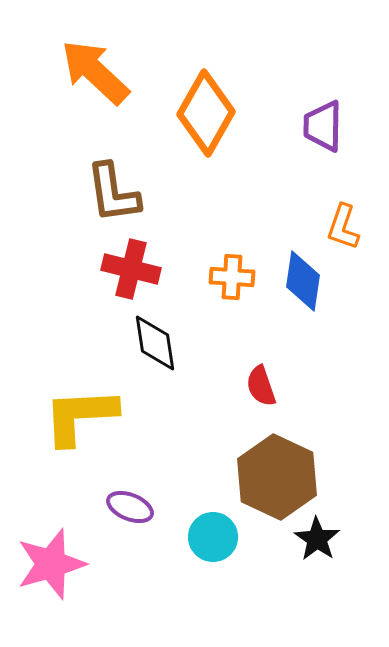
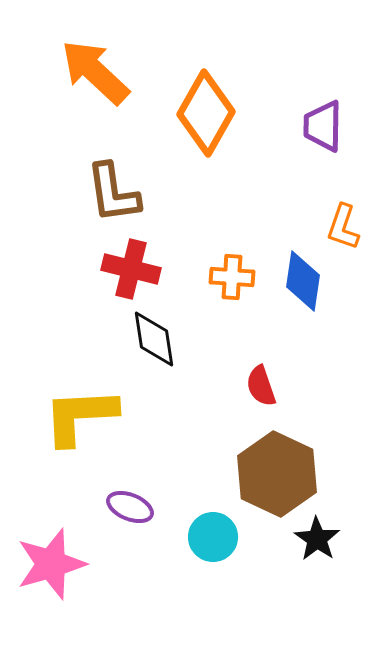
black diamond: moved 1 px left, 4 px up
brown hexagon: moved 3 px up
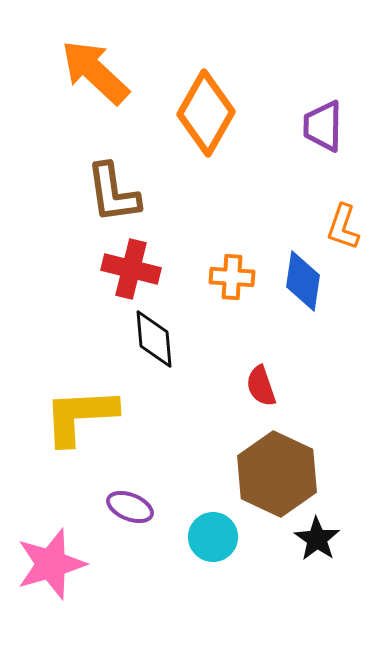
black diamond: rotated 4 degrees clockwise
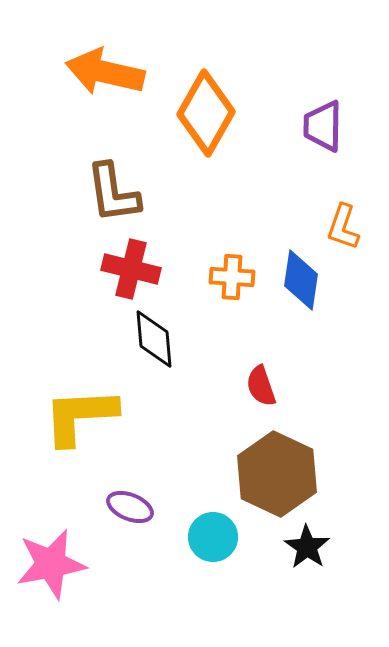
orange arrow: moved 10 px right; rotated 30 degrees counterclockwise
blue diamond: moved 2 px left, 1 px up
black star: moved 10 px left, 8 px down
pink star: rotated 6 degrees clockwise
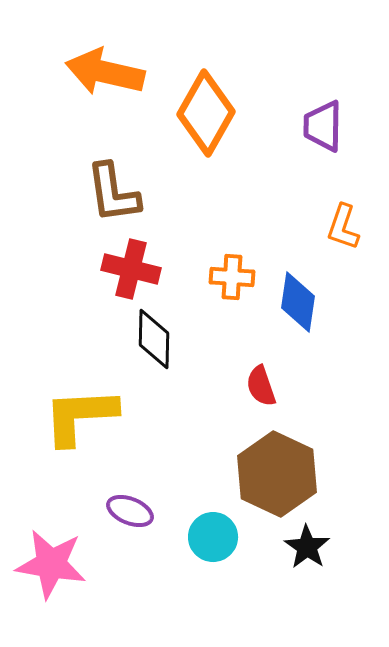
blue diamond: moved 3 px left, 22 px down
black diamond: rotated 6 degrees clockwise
purple ellipse: moved 4 px down
pink star: rotated 20 degrees clockwise
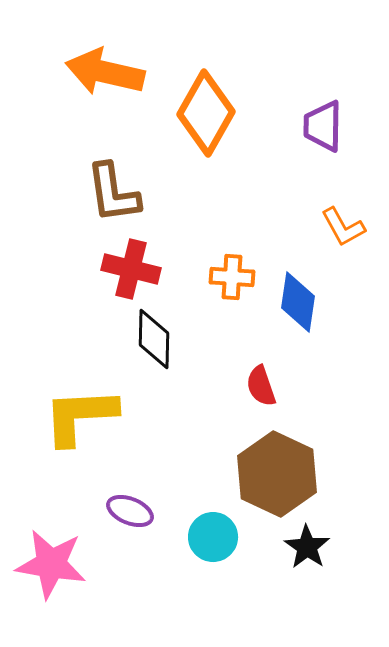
orange L-shape: rotated 48 degrees counterclockwise
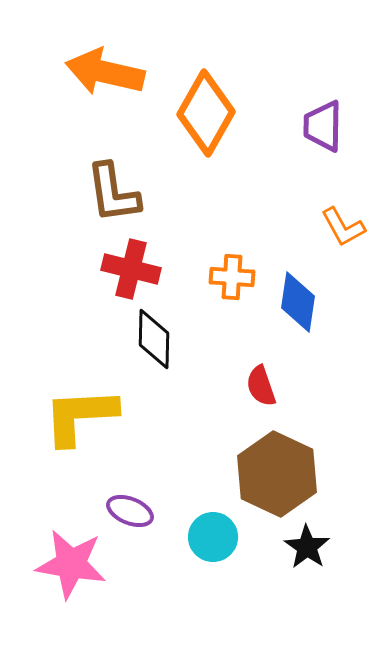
pink star: moved 20 px right
